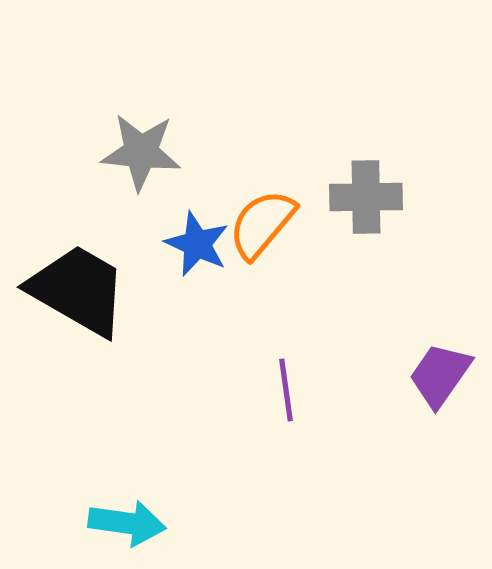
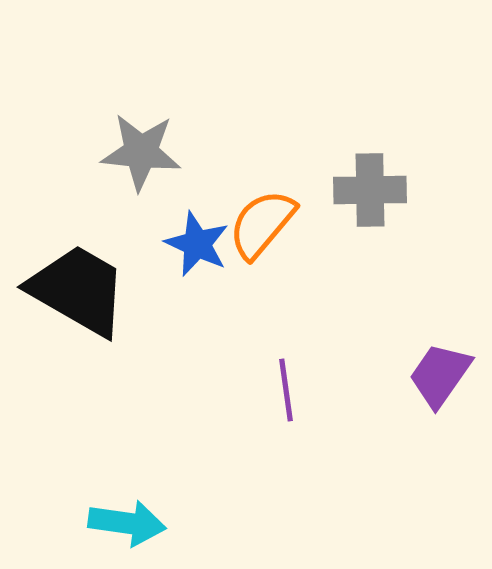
gray cross: moved 4 px right, 7 px up
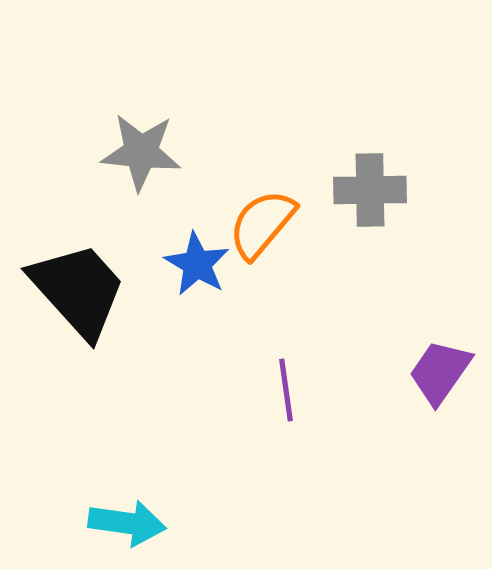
blue star: moved 20 px down; rotated 6 degrees clockwise
black trapezoid: rotated 18 degrees clockwise
purple trapezoid: moved 3 px up
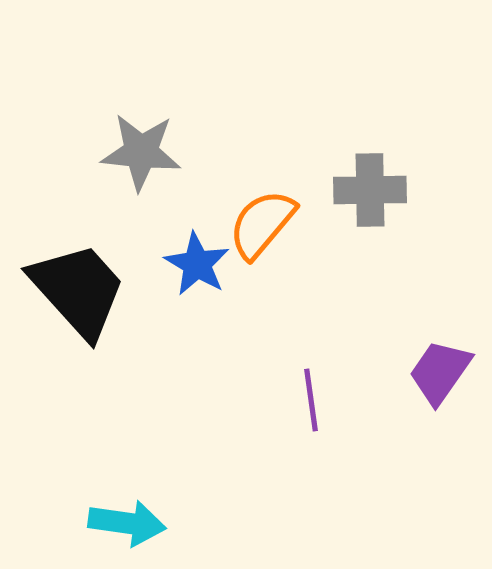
purple line: moved 25 px right, 10 px down
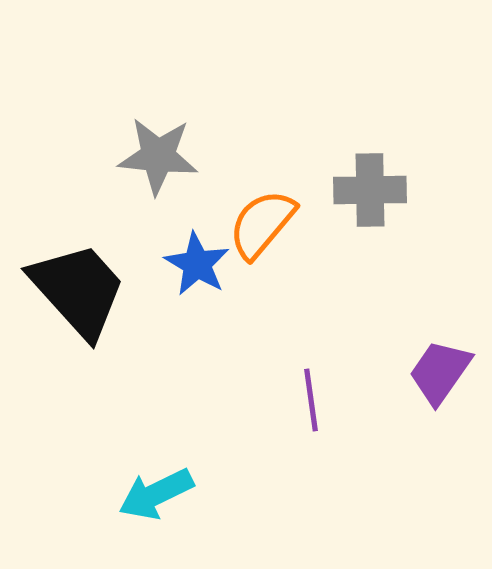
gray star: moved 17 px right, 4 px down
cyan arrow: moved 29 px right, 29 px up; rotated 146 degrees clockwise
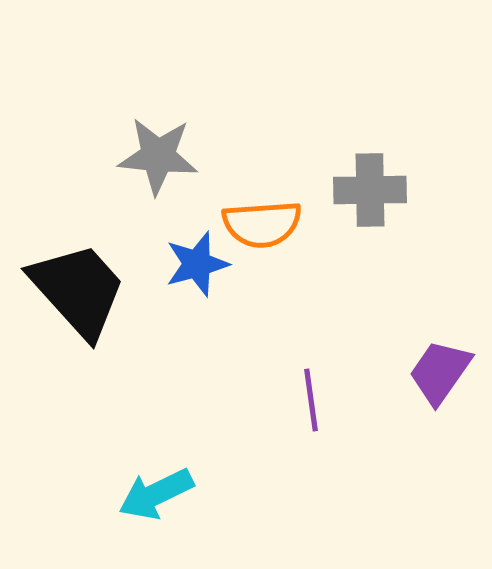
orange semicircle: rotated 134 degrees counterclockwise
blue star: rotated 26 degrees clockwise
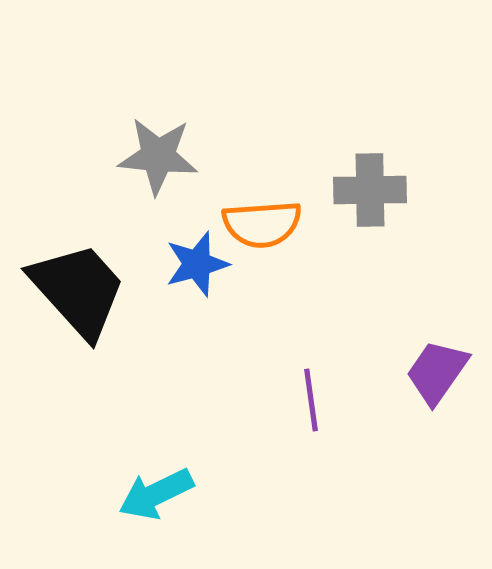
purple trapezoid: moved 3 px left
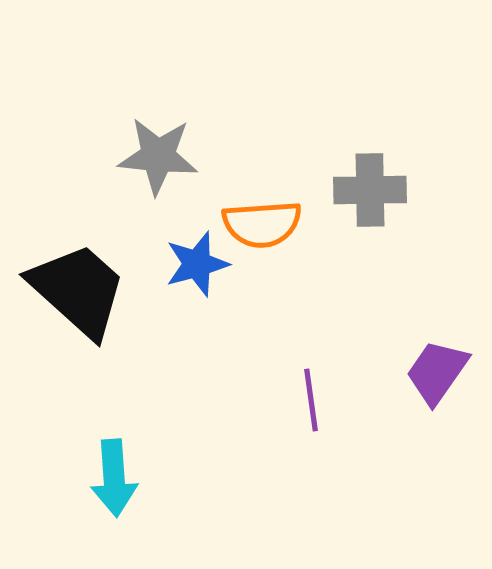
black trapezoid: rotated 6 degrees counterclockwise
cyan arrow: moved 42 px left, 16 px up; rotated 68 degrees counterclockwise
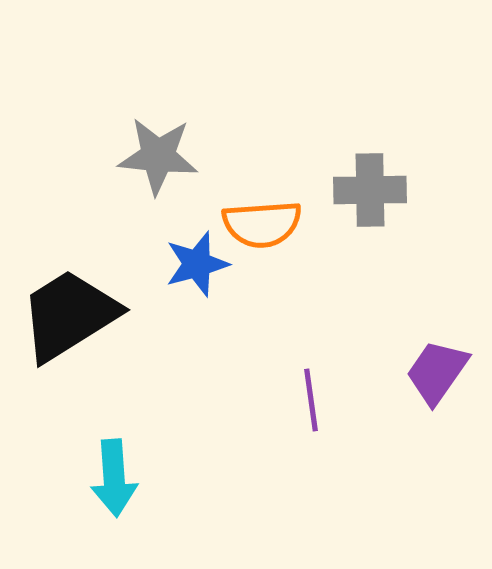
black trapezoid: moved 9 px left, 25 px down; rotated 74 degrees counterclockwise
